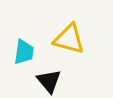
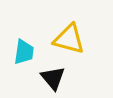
black triangle: moved 4 px right, 3 px up
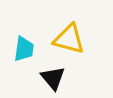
cyan trapezoid: moved 3 px up
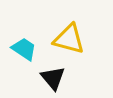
cyan trapezoid: rotated 64 degrees counterclockwise
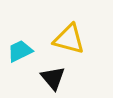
cyan trapezoid: moved 4 px left, 2 px down; rotated 60 degrees counterclockwise
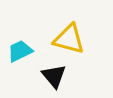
black triangle: moved 1 px right, 2 px up
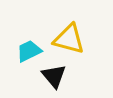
cyan trapezoid: moved 9 px right
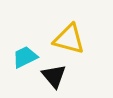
cyan trapezoid: moved 4 px left, 6 px down
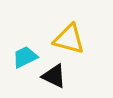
black triangle: rotated 24 degrees counterclockwise
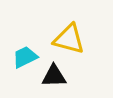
black triangle: rotated 28 degrees counterclockwise
